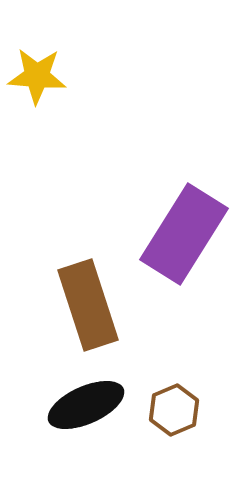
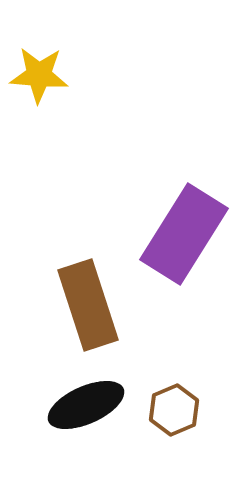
yellow star: moved 2 px right, 1 px up
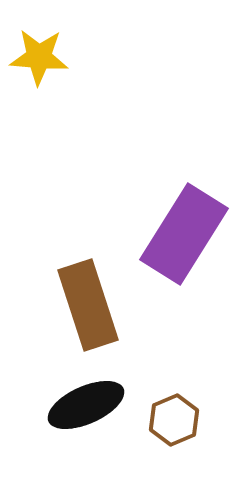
yellow star: moved 18 px up
brown hexagon: moved 10 px down
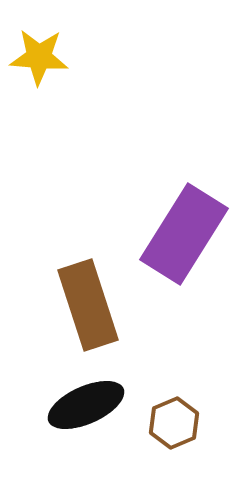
brown hexagon: moved 3 px down
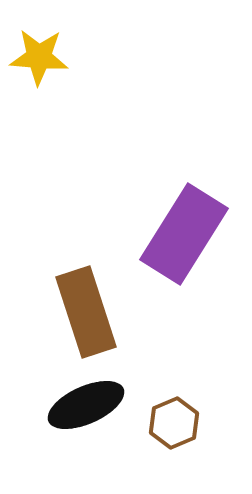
brown rectangle: moved 2 px left, 7 px down
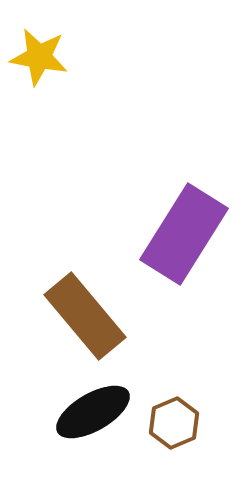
yellow star: rotated 6 degrees clockwise
brown rectangle: moved 1 px left, 4 px down; rotated 22 degrees counterclockwise
black ellipse: moved 7 px right, 7 px down; rotated 6 degrees counterclockwise
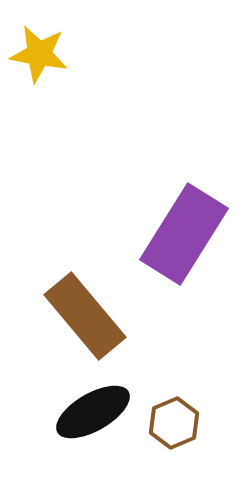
yellow star: moved 3 px up
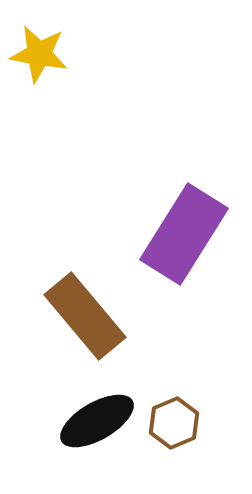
black ellipse: moved 4 px right, 9 px down
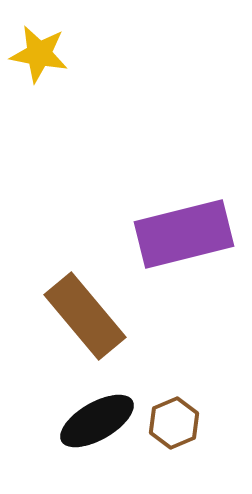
purple rectangle: rotated 44 degrees clockwise
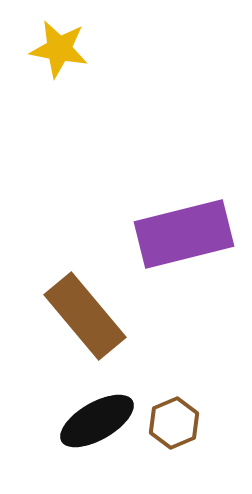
yellow star: moved 20 px right, 5 px up
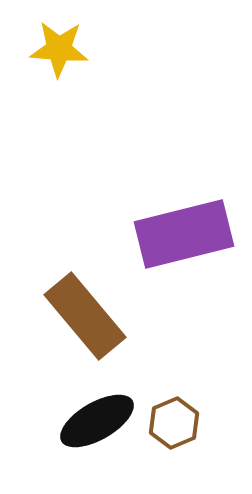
yellow star: rotated 6 degrees counterclockwise
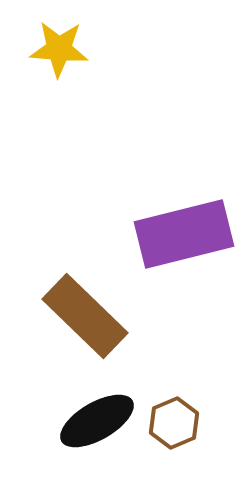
brown rectangle: rotated 6 degrees counterclockwise
